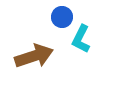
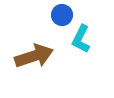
blue circle: moved 2 px up
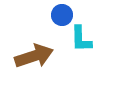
cyan L-shape: rotated 28 degrees counterclockwise
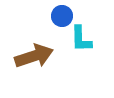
blue circle: moved 1 px down
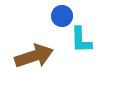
cyan L-shape: moved 1 px down
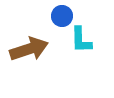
brown arrow: moved 5 px left, 7 px up
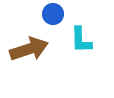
blue circle: moved 9 px left, 2 px up
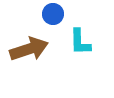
cyan L-shape: moved 1 px left, 2 px down
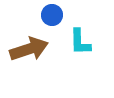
blue circle: moved 1 px left, 1 px down
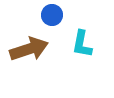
cyan L-shape: moved 2 px right, 2 px down; rotated 12 degrees clockwise
